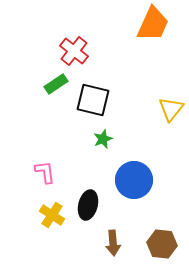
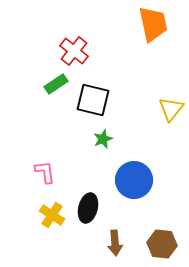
orange trapezoid: rotated 36 degrees counterclockwise
black ellipse: moved 3 px down
brown arrow: moved 2 px right
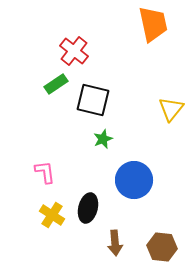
brown hexagon: moved 3 px down
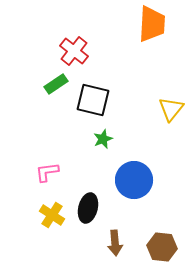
orange trapezoid: moved 1 px left; rotated 15 degrees clockwise
pink L-shape: moved 2 px right; rotated 90 degrees counterclockwise
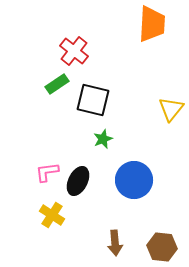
green rectangle: moved 1 px right
black ellipse: moved 10 px left, 27 px up; rotated 12 degrees clockwise
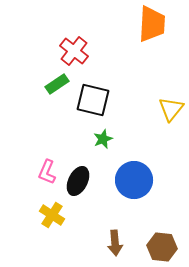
pink L-shape: rotated 60 degrees counterclockwise
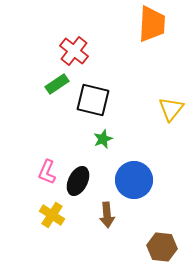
brown arrow: moved 8 px left, 28 px up
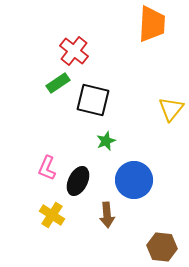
green rectangle: moved 1 px right, 1 px up
green star: moved 3 px right, 2 px down
pink L-shape: moved 4 px up
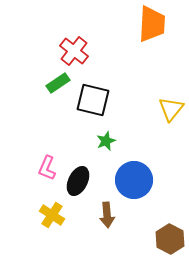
brown hexagon: moved 8 px right, 8 px up; rotated 20 degrees clockwise
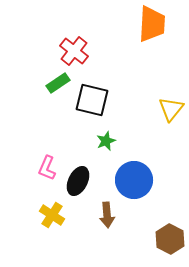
black square: moved 1 px left
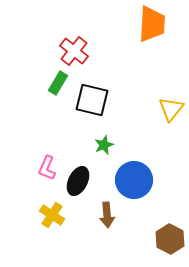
green rectangle: rotated 25 degrees counterclockwise
green star: moved 2 px left, 4 px down
